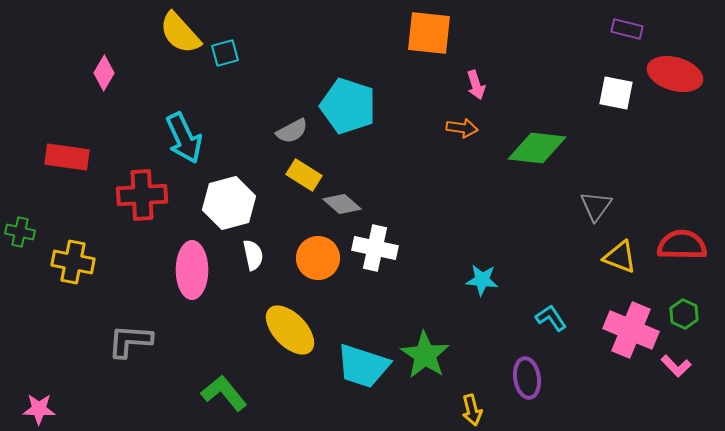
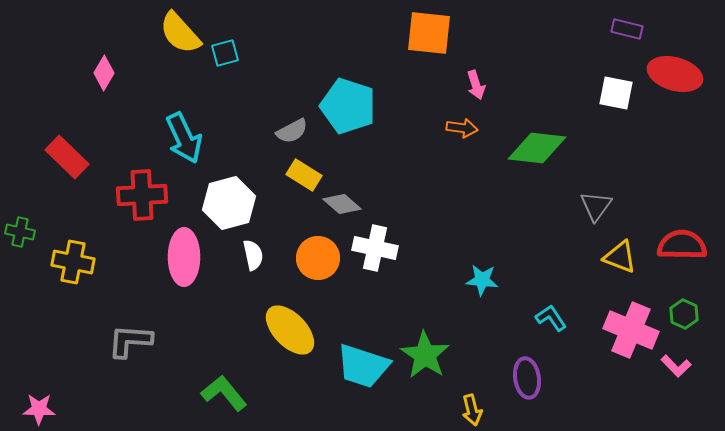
red rectangle: rotated 36 degrees clockwise
pink ellipse: moved 8 px left, 13 px up
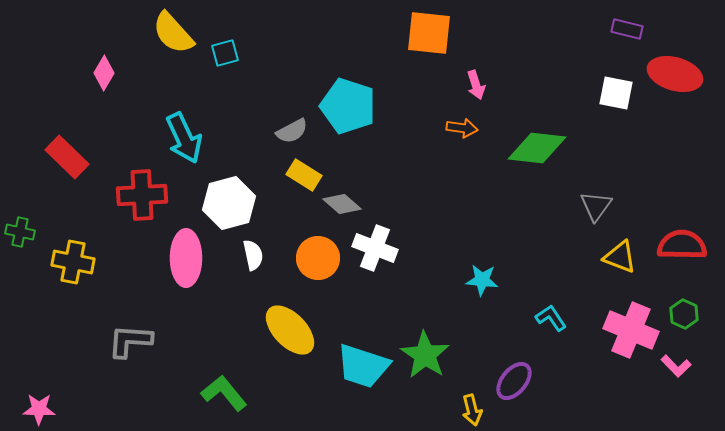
yellow semicircle: moved 7 px left
white cross: rotated 9 degrees clockwise
pink ellipse: moved 2 px right, 1 px down
purple ellipse: moved 13 px left, 3 px down; rotated 48 degrees clockwise
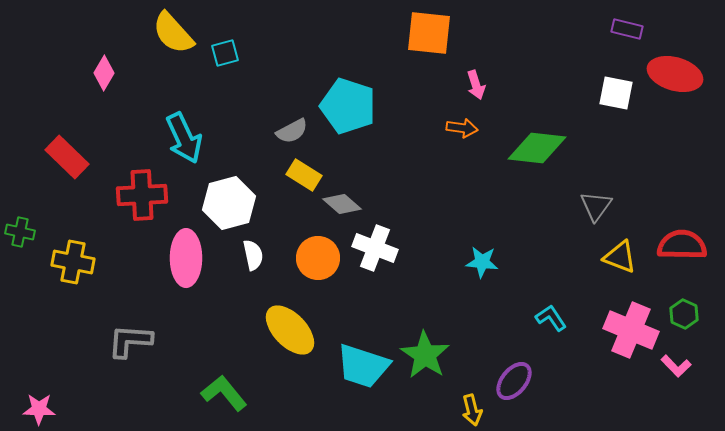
cyan star: moved 18 px up
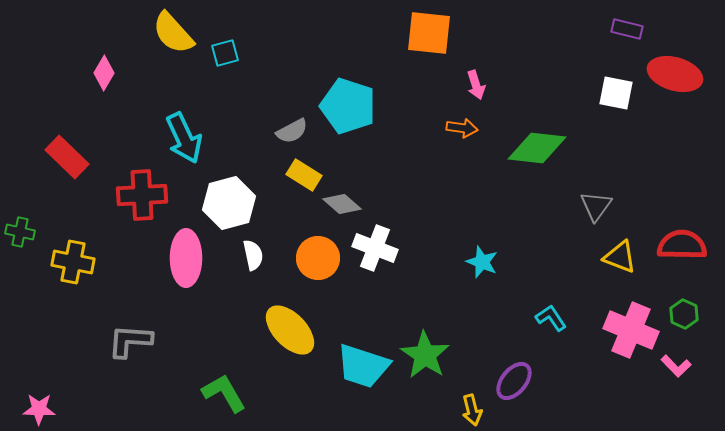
cyan star: rotated 16 degrees clockwise
green L-shape: rotated 9 degrees clockwise
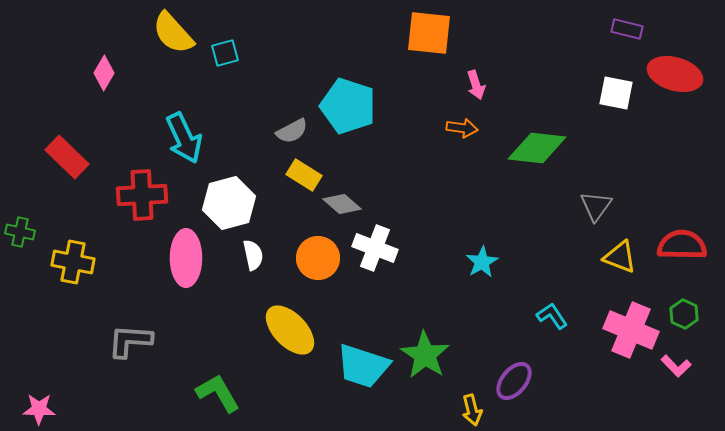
cyan star: rotated 20 degrees clockwise
cyan L-shape: moved 1 px right, 2 px up
green L-shape: moved 6 px left
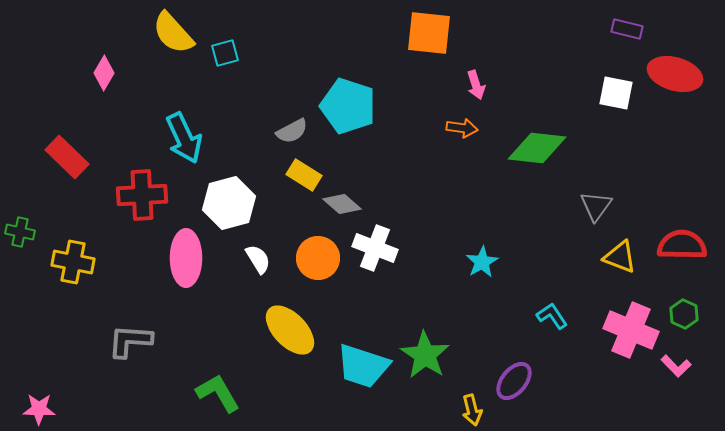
white semicircle: moved 5 px right, 4 px down; rotated 20 degrees counterclockwise
